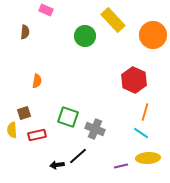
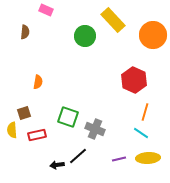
orange semicircle: moved 1 px right, 1 px down
purple line: moved 2 px left, 7 px up
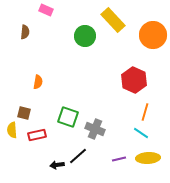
brown square: rotated 32 degrees clockwise
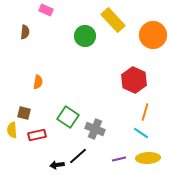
green square: rotated 15 degrees clockwise
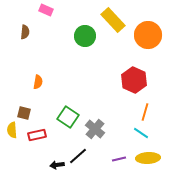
orange circle: moved 5 px left
gray cross: rotated 18 degrees clockwise
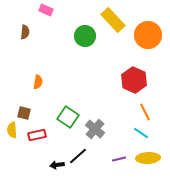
orange line: rotated 42 degrees counterclockwise
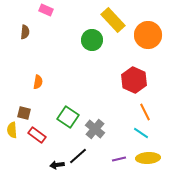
green circle: moved 7 px right, 4 px down
red rectangle: rotated 48 degrees clockwise
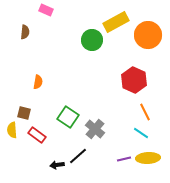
yellow rectangle: moved 3 px right, 2 px down; rotated 75 degrees counterclockwise
purple line: moved 5 px right
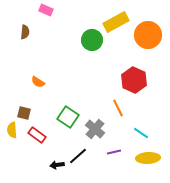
orange semicircle: rotated 112 degrees clockwise
orange line: moved 27 px left, 4 px up
purple line: moved 10 px left, 7 px up
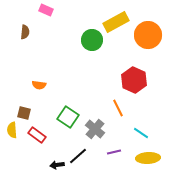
orange semicircle: moved 1 px right, 3 px down; rotated 24 degrees counterclockwise
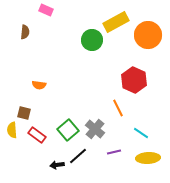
green square: moved 13 px down; rotated 15 degrees clockwise
